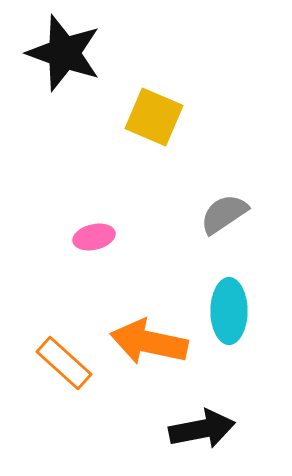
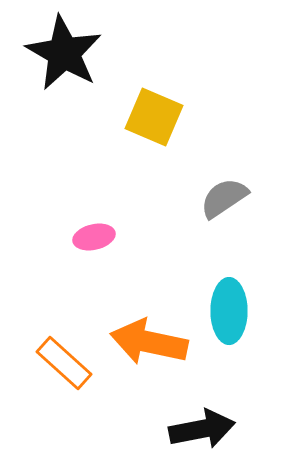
black star: rotated 10 degrees clockwise
gray semicircle: moved 16 px up
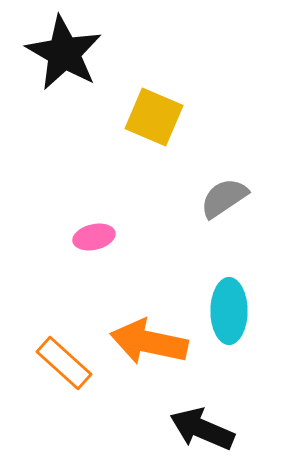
black arrow: rotated 146 degrees counterclockwise
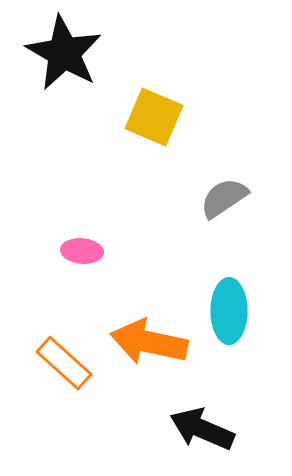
pink ellipse: moved 12 px left, 14 px down; rotated 18 degrees clockwise
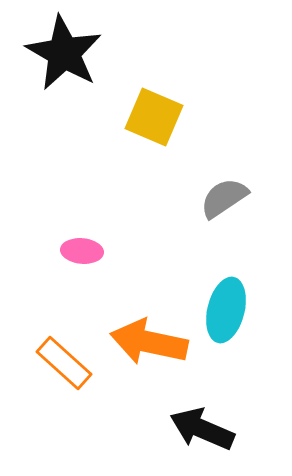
cyan ellipse: moved 3 px left, 1 px up; rotated 14 degrees clockwise
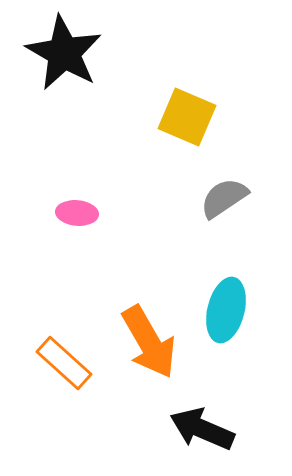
yellow square: moved 33 px right
pink ellipse: moved 5 px left, 38 px up
orange arrow: rotated 132 degrees counterclockwise
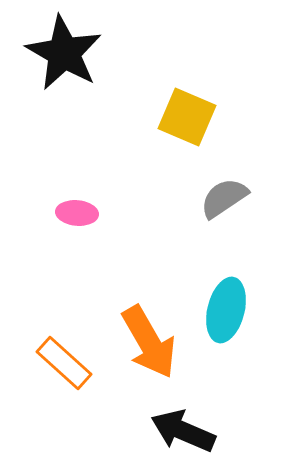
black arrow: moved 19 px left, 2 px down
